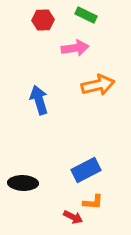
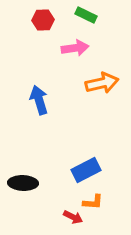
orange arrow: moved 4 px right, 2 px up
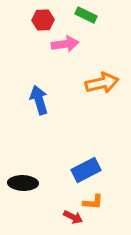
pink arrow: moved 10 px left, 4 px up
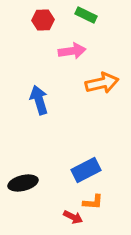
pink arrow: moved 7 px right, 7 px down
black ellipse: rotated 16 degrees counterclockwise
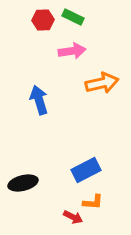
green rectangle: moved 13 px left, 2 px down
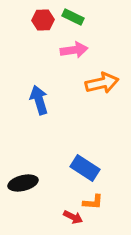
pink arrow: moved 2 px right, 1 px up
blue rectangle: moved 1 px left, 2 px up; rotated 60 degrees clockwise
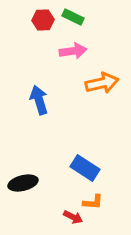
pink arrow: moved 1 px left, 1 px down
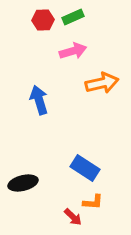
green rectangle: rotated 50 degrees counterclockwise
pink arrow: rotated 8 degrees counterclockwise
red arrow: rotated 18 degrees clockwise
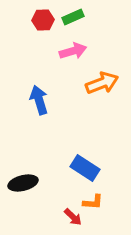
orange arrow: rotated 8 degrees counterclockwise
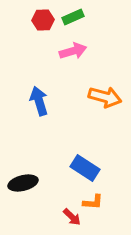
orange arrow: moved 3 px right, 14 px down; rotated 36 degrees clockwise
blue arrow: moved 1 px down
red arrow: moved 1 px left
